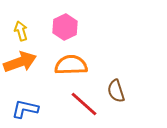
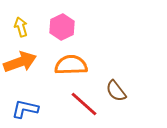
pink hexagon: moved 3 px left
yellow arrow: moved 4 px up
brown semicircle: rotated 20 degrees counterclockwise
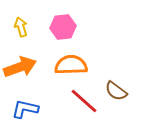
pink hexagon: moved 1 px right; rotated 20 degrees clockwise
orange arrow: moved 5 px down
brown semicircle: rotated 15 degrees counterclockwise
red line: moved 3 px up
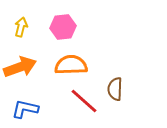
yellow arrow: rotated 30 degrees clockwise
brown semicircle: moved 1 px left, 2 px up; rotated 55 degrees clockwise
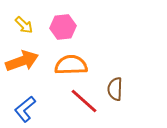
yellow arrow: moved 3 px right, 2 px up; rotated 120 degrees clockwise
orange arrow: moved 2 px right, 6 px up
blue L-shape: rotated 52 degrees counterclockwise
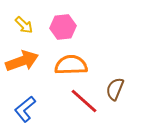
brown semicircle: rotated 20 degrees clockwise
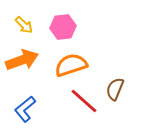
orange arrow: moved 1 px up
orange semicircle: rotated 16 degrees counterclockwise
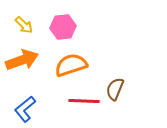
red line: rotated 40 degrees counterclockwise
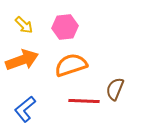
pink hexagon: moved 2 px right
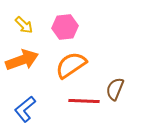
orange semicircle: rotated 16 degrees counterclockwise
